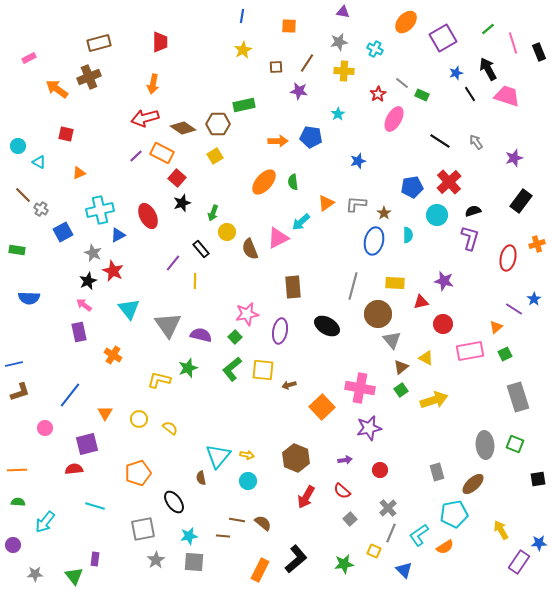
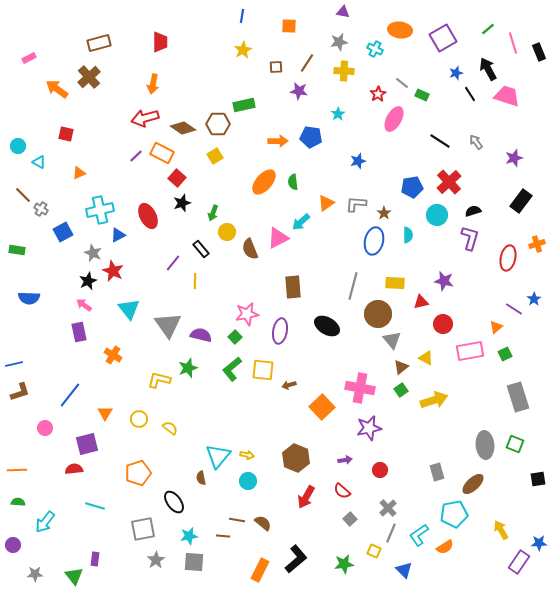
orange ellipse at (406, 22): moved 6 px left, 8 px down; rotated 55 degrees clockwise
brown cross at (89, 77): rotated 20 degrees counterclockwise
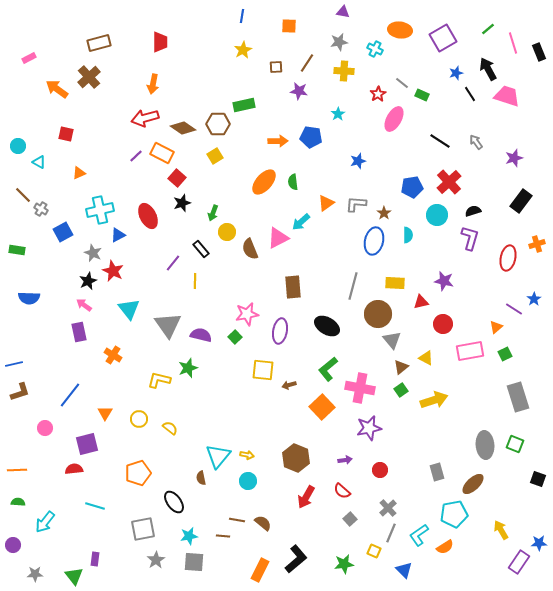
green L-shape at (232, 369): moved 96 px right
black square at (538, 479): rotated 28 degrees clockwise
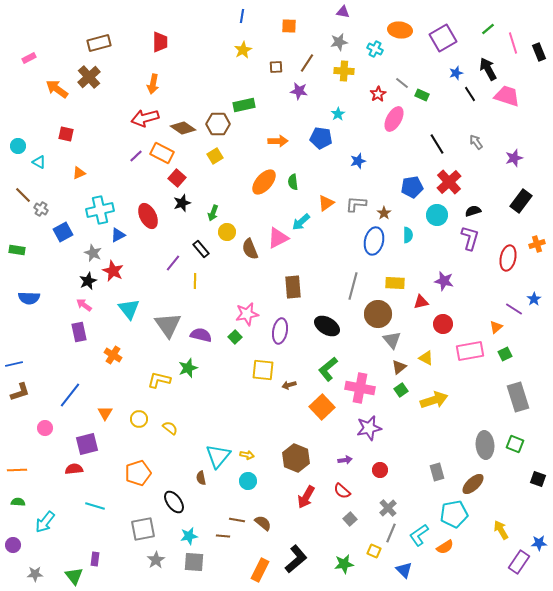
blue pentagon at (311, 137): moved 10 px right, 1 px down
black line at (440, 141): moved 3 px left, 3 px down; rotated 25 degrees clockwise
brown triangle at (401, 367): moved 2 px left
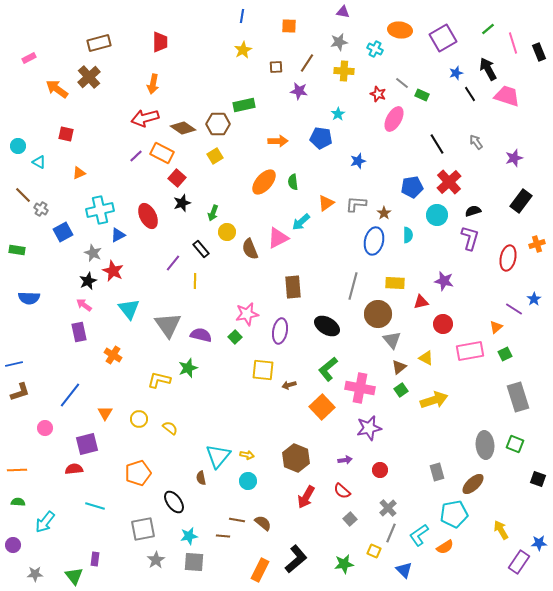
red star at (378, 94): rotated 21 degrees counterclockwise
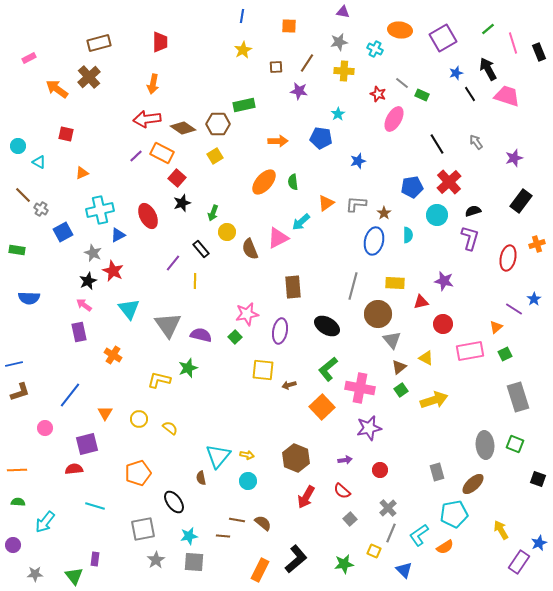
red arrow at (145, 118): moved 2 px right, 1 px down; rotated 8 degrees clockwise
orange triangle at (79, 173): moved 3 px right
blue star at (539, 543): rotated 21 degrees counterclockwise
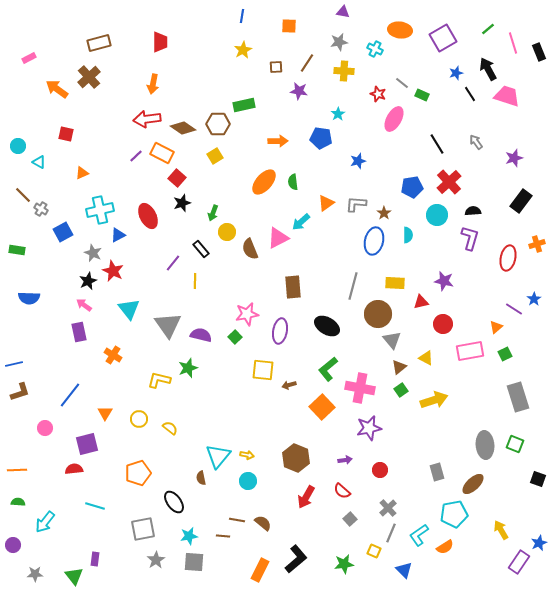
black semicircle at (473, 211): rotated 14 degrees clockwise
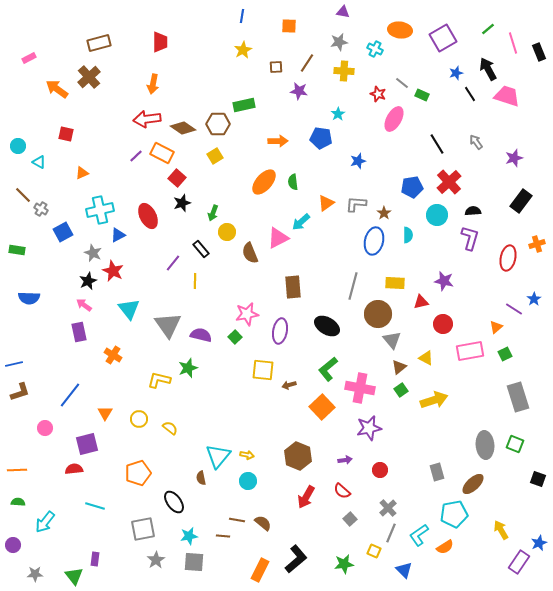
brown semicircle at (250, 249): moved 4 px down
brown hexagon at (296, 458): moved 2 px right, 2 px up
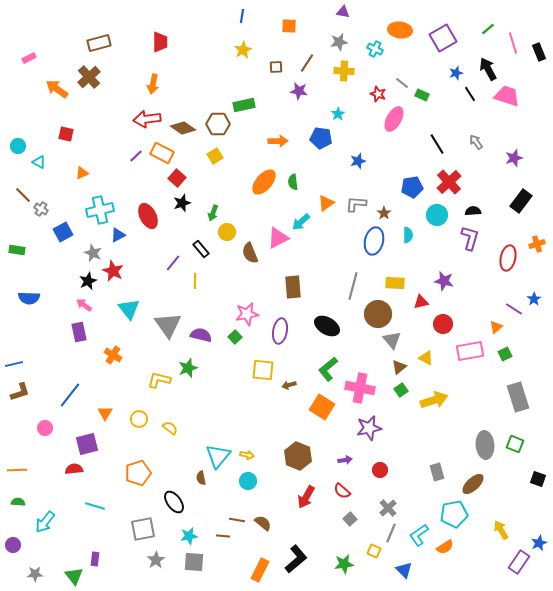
orange square at (322, 407): rotated 15 degrees counterclockwise
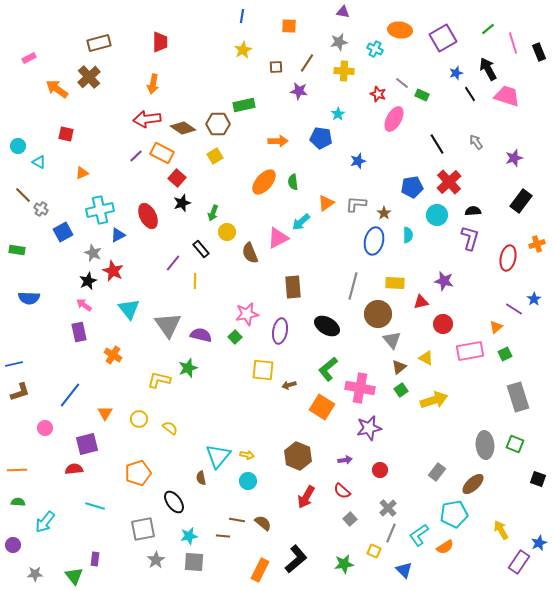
gray rectangle at (437, 472): rotated 54 degrees clockwise
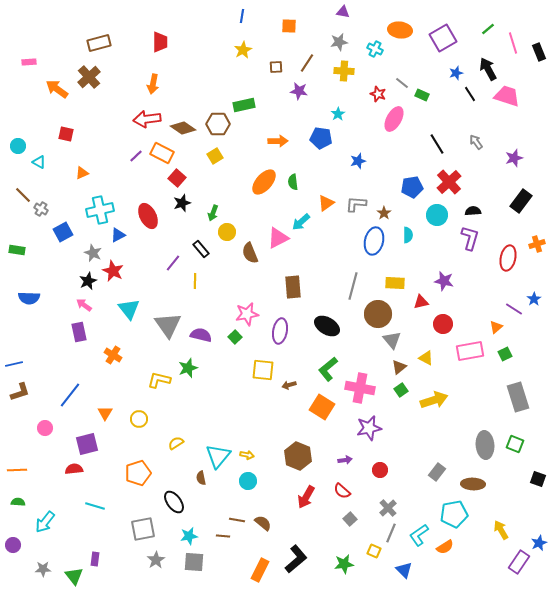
pink rectangle at (29, 58): moved 4 px down; rotated 24 degrees clockwise
yellow semicircle at (170, 428): moved 6 px right, 15 px down; rotated 70 degrees counterclockwise
brown ellipse at (473, 484): rotated 45 degrees clockwise
gray star at (35, 574): moved 8 px right, 5 px up
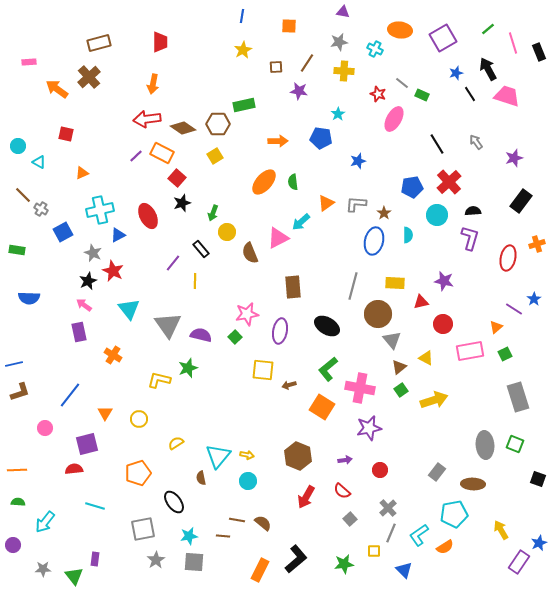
yellow square at (374, 551): rotated 24 degrees counterclockwise
